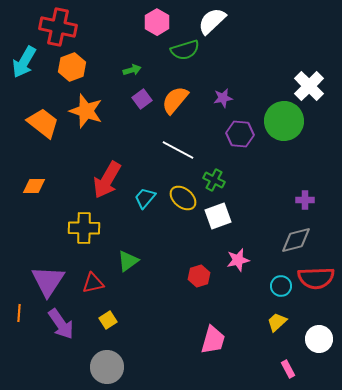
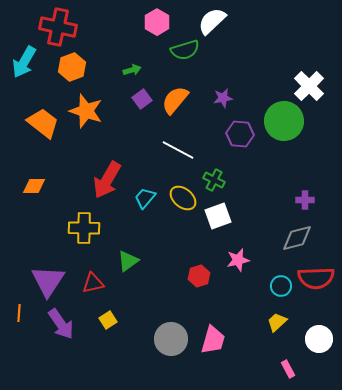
gray diamond: moved 1 px right, 2 px up
gray circle: moved 64 px right, 28 px up
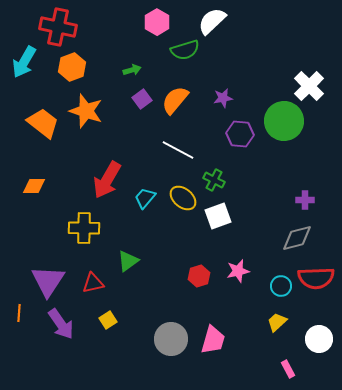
pink star: moved 11 px down
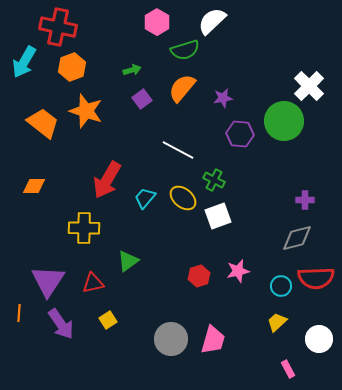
orange semicircle: moved 7 px right, 12 px up
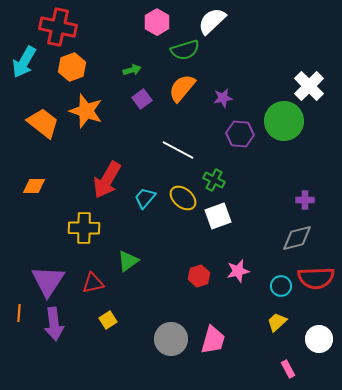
purple arrow: moved 7 px left; rotated 28 degrees clockwise
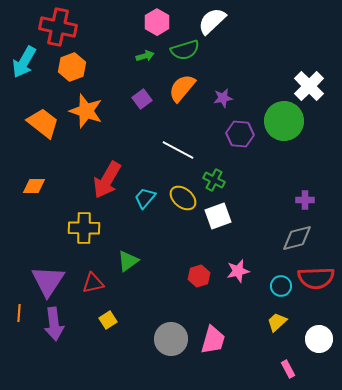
green arrow: moved 13 px right, 14 px up
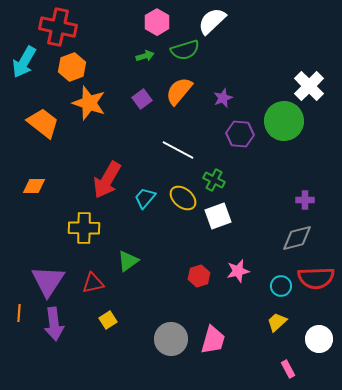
orange semicircle: moved 3 px left, 3 px down
purple star: rotated 12 degrees counterclockwise
orange star: moved 3 px right, 8 px up
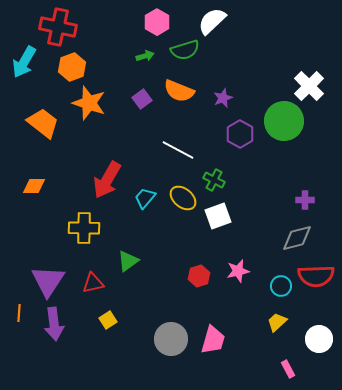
orange semicircle: rotated 108 degrees counterclockwise
purple hexagon: rotated 24 degrees clockwise
red semicircle: moved 2 px up
